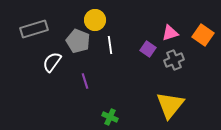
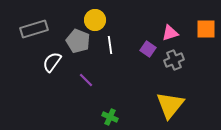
orange square: moved 3 px right, 6 px up; rotated 35 degrees counterclockwise
purple line: moved 1 px right, 1 px up; rotated 28 degrees counterclockwise
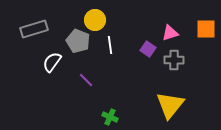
gray cross: rotated 24 degrees clockwise
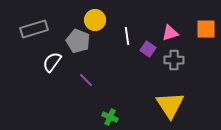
white line: moved 17 px right, 9 px up
yellow triangle: rotated 12 degrees counterclockwise
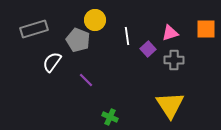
gray pentagon: moved 1 px up
purple square: rotated 14 degrees clockwise
